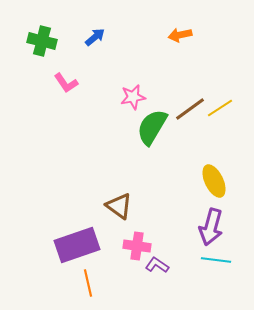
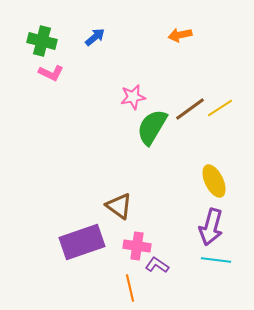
pink L-shape: moved 15 px left, 10 px up; rotated 30 degrees counterclockwise
purple rectangle: moved 5 px right, 3 px up
orange line: moved 42 px right, 5 px down
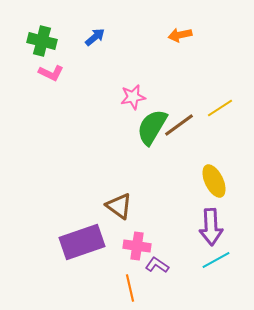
brown line: moved 11 px left, 16 px down
purple arrow: rotated 18 degrees counterclockwise
cyan line: rotated 36 degrees counterclockwise
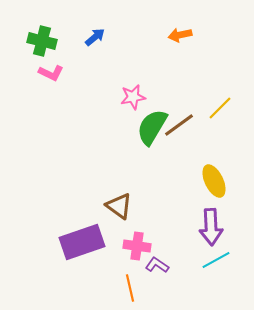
yellow line: rotated 12 degrees counterclockwise
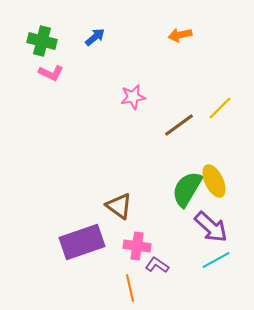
green semicircle: moved 35 px right, 62 px down
purple arrow: rotated 45 degrees counterclockwise
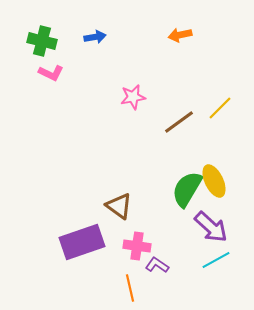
blue arrow: rotated 30 degrees clockwise
brown line: moved 3 px up
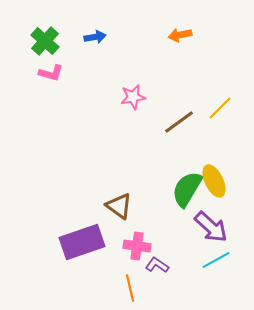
green cross: moved 3 px right; rotated 28 degrees clockwise
pink L-shape: rotated 10 degrees counterclockwise
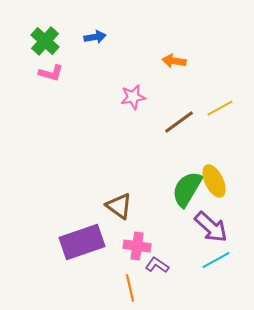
orange arrow: moved 6 px left, 26 px down; rotated 20 degrees clockwise
yellow line: rotated 16 degrees clockwise
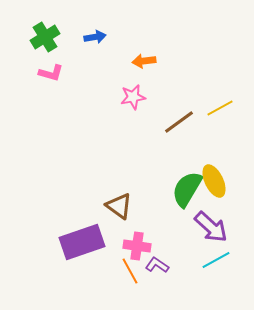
green cross: moved 4 px up; rotated 16 degrees clockwise
orange arrow: moved 30 px left; rotated 15 degrees counterclockwise
orange line: moved 17 px up; rotated 16 degrees counterclockwise
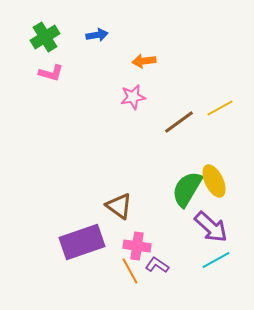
blue arrow: moved 2 px right, 2 px up
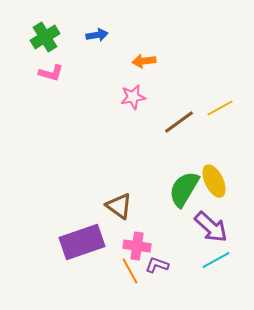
green semicircle: moved 3 px left
purple L-shape: rotated 15 degrees counterclockwise
